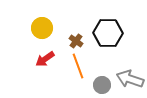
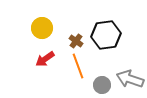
black hexagon: moved 2 px left, 2 px down; rotated 8 degrees counterclockwise
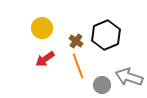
black hexagon: rotated 16 degrees counterclockwise
gray arrow: moved 1 px left, 2 px up
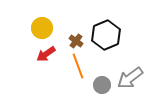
red arrow: moved 1 px right, 5 px up
gray arrow: moved 1 px right, 1 px down; rotated 56 degrees counterclockwise
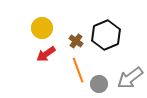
orange line: moved 4 px down
gray circle: moved 3 px left, 1 px up
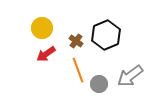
gray arrow: moved 2 px up
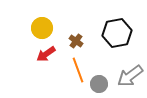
black hexagon: moved 11 px right, 2 px up; rotated 12 degrees clockwise
